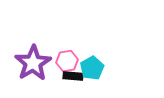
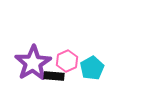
pink hexagon: rotated 15 degrees counterclockwise
black rectangle: moved 19 px left
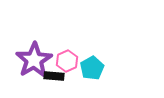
purple star: moved 1 px right, 3 px up
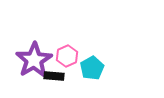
pink hexagon: moved 5 px up
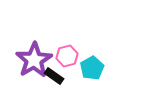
pink hexagon: rotated 10 degrees clockwise
black rectangle: rotated 30 degrees clockwise
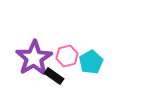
purple star: moved 2 px up
cyan pentagon: moved 1 px left, 6 px up
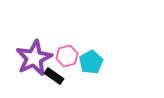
purple star: rotated 6 degrees clockwise
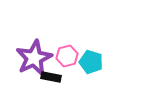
cyan pentagon: rotated 25 degrees counterclockwise
black rectangle: moved 3 px left, 1 px down; rotated 24 degrees counterclockwise
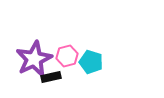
purple star: moved 1 px down
black rectangle: rotated 24 degrees counterclockwise
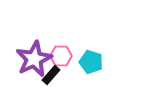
pink hexagon: moved 6 px left; rotated 15 degrees clockwise
black rectangle: moved 2 px up; rotated 36 degrees counterclockwise
